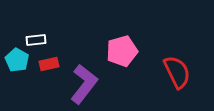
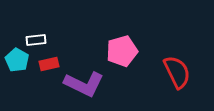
purple L-shape: rotated 78 degrees clockwise
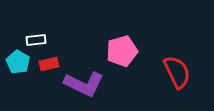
cyan pentagon: moved 1 px right, 2 px down
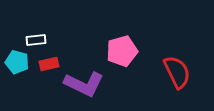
cyan pentagon: moved 1 px left; rotated 15 degrees counterclockwise
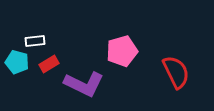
white rectangle: moved 1 px left, 1 px down
red rectangle: rotated 18 degrees counterclockwise
red semicircle: moved 1 px left
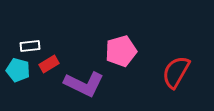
white rectangle: moved 5 px left, 5 px down
pink pentagon: moved 1 px left
cyan pentagon: moved 1 px right, 8 px down
red semicircle: rotated 124 degrees counterclockwise
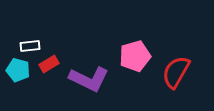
pink pentagon: moved 14 px right, 5 px down
purple L-shape: moved 5 px right, 5 px up
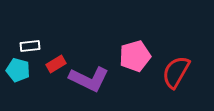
red rectangle: moved 7 px right
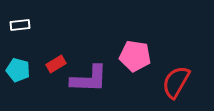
white rectangle: moved 10 px left, 21 px up
pink pentagon: rotated 24 degrees clockwise
red semicircle: moved 10 px down
purple L-shape: rotated 24 degrees counterclockwise
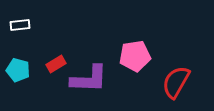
pink pentagon: rotated 16 degrees counterclockwise
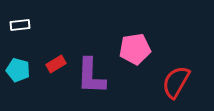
pink pentagon: moved 7 px up
purple L-shape: moved 2 px right, 3 px up; rotated 90 degrees clockwise
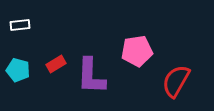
pink pentagon: moved 2 px right, 2 px down
red semicircle: moved 1 px up
